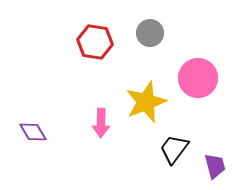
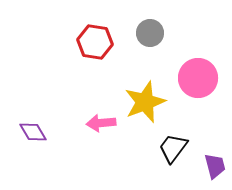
yellow star: moved 1 px left
pink arrow: rotated 84 degrees clockwise
black trapezoid: moved 1 px left, 1 px up
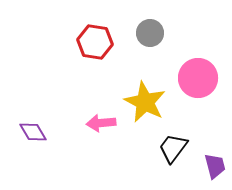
yellow star: rotated 24 degrees counterclockwise
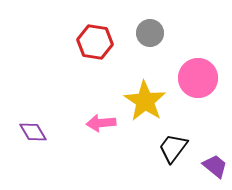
yellow star: moved 1 px up; rotated 6 degrees clockwise
purple trapezoid: rotated 36 degrees counterclockwise
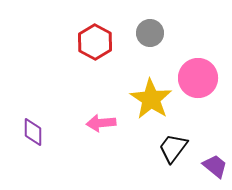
red hexagon: rotated 20 degrees clockwise
yellow star: moved 6 px right, 2 px up
purple diamond: rotated 32 degrees clockwise
